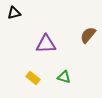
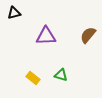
purple triangle: moved 8 px up
green triangle: moved 3 px left, 2 px up
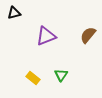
purple triangle: rotated 20 degrees counterclockwise
green triangle: rotated 48 degrees clockwise
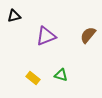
black triangle: moved 3 px down
green triangle: rotated 48 degrees counterclockwise
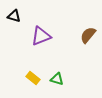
black triangle: rotated 32 degrees clockwise
purple triangle: moved 5 px left
green triangle: moved 4 px left, 4 px down
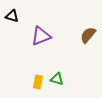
black triangle: moved 2 px left
yellow rectangle: moved 5 px right, 4 px down; rotated 64 degrees clockwise
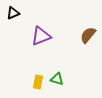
black triangle: moved 1 px right, 3 px up; rotated 40 degrees counterclockwise
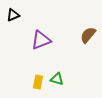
black triangle: moved 2 px down
purple triangle: moved 4 px down
